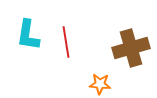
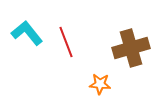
cyan L-shape: moved 1 px left, 2 px up; rotated 132 degrees clockwise
red line: rotated 12 degrees counterclockwise
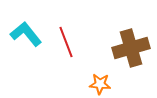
cyan L-shape: moved 1 px left, 1 px down
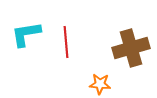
cyan L-shape: rotated 60 degrees counterclockwise
red line: rotated 16 degrees clockwise
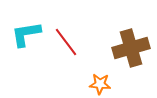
red line: rotated 32 degrees counterclockwise
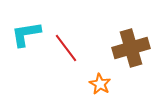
red line: moved 6 px down
orange star: rotated 25 degrees clockwise
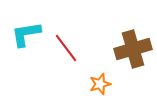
brown cross: moved 2 px right, 1 px down
orange star: rotated 25 degrees clockwise
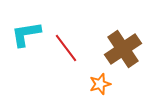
brown cross: moved 10 px left; rotated 18 degrees counterclockwise
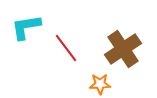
cyan L-shape: moved 7 px up
orange star: rotated 15 degrees clockwise
